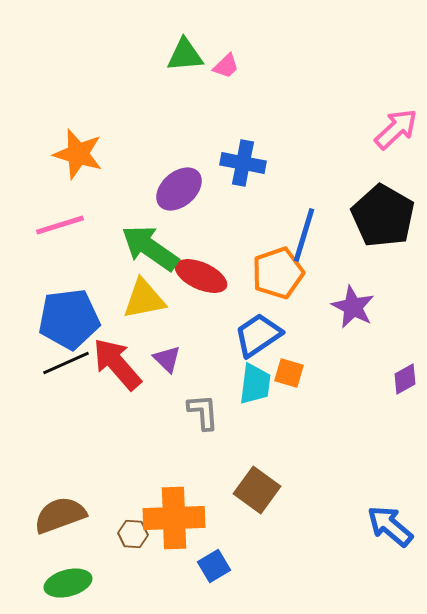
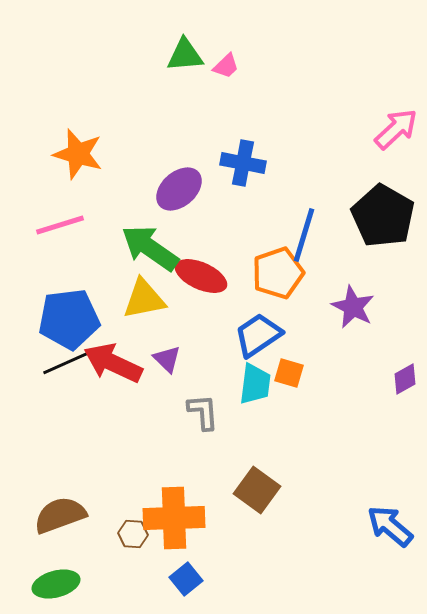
red arrow: moved 4 px left, 1 px up; rotated 24 degrees counterclockwise
blue square: moved 28 px left, 13 px down; rotated 8 degrees counterclockwise
green ellipse: moved 12 px left, 1 px down
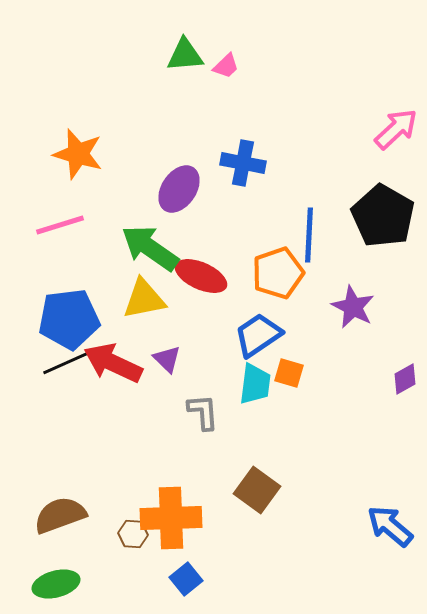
purple ellipse: rotated 15 degrees counterclockwise
blue line: moved 5 px right; rotated 14 degrees counterclockwise
orange cross: moved 3 px left
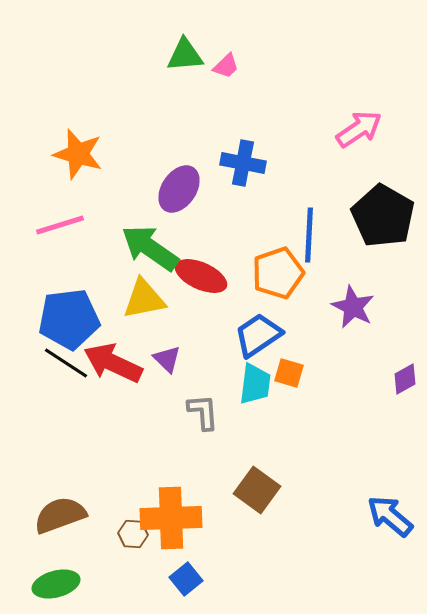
pink arrow: moved 37 px left; rotated 9 degrees clockwise
black line: rotated 57 degrees clockwise
blue arrow: moved 10 px up
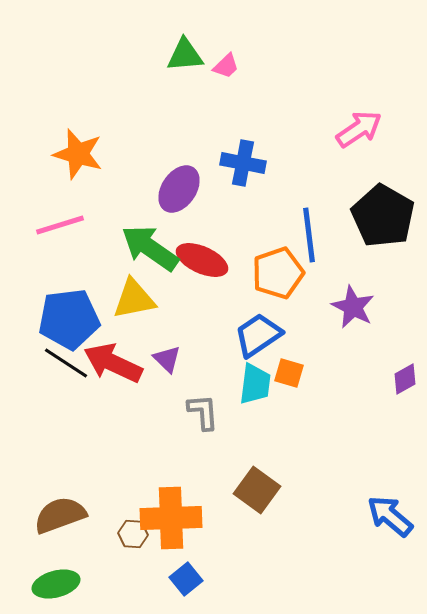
blue line: rotated 10 degrees counterclockwise
red ellipse: moved 1 px right, 16 px up
yellow triangle: moved 10 px left
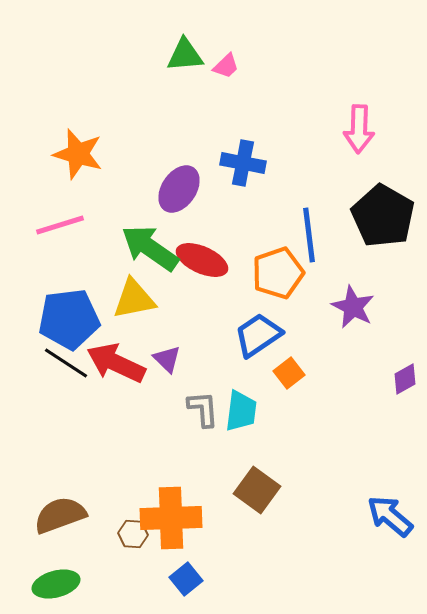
pink arrow: rotated 126 degrees clockwise
red arrow: moved 3 px right
orange square: rotated 36 degrees clockwise
cyan trapezoid: moved 14 px left, 27 px down
gray L-shape: moved 3 px up
